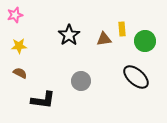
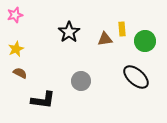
black star: moved 3 px up
brown triangle: moved 1 px right
yellow star: moved 3 px left, 3 px down; rotated 21 degrees counterclockwise
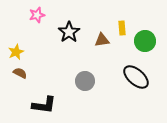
pink star: moved 22 px right
yellow rectangle: moved 1 px up
brown triangle: moved 3 px left, 1 px down
yellow star: moved 3 px down
gray circle: moved 4 px right
black L-shape: moved 1 px right, 5 px down
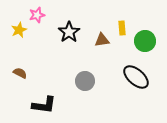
yellow star: moved 3 px right, 22 px up
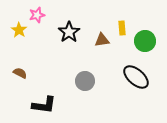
yellow star: rotated 14 degrees counterclockwise
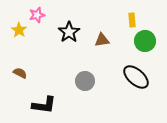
yellow rectangle: moved 10 px right, 8 px up
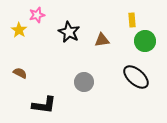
black star: rotated 10 degrees counterclockwise
gray circle: moved 1 px left, 1 px down
